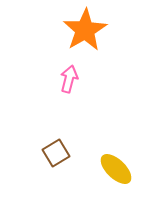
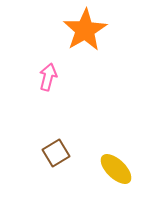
pink arrow: moved 21 px left, 2 px up
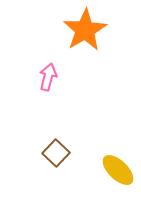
brown square: rotated 16 degrees counterclockwise
yellow ellipse: moved 2 px right, 1 px down
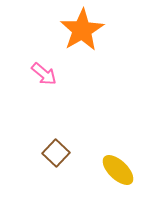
orange star: moved 3 px left
pink arrow: moved 4 px left, 3 px up; rotated 116 degrees clockwise
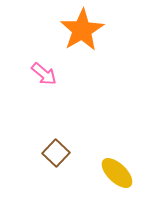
yellow ellipse: moved 1 px left, 3 px down
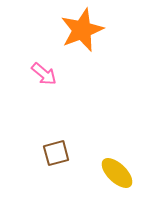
orange star: rotated 9 degrees clockwise
brown square: rotated 32 degrees clockwise
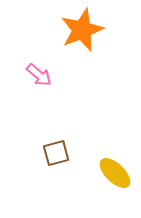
pink arrow: moved 5 px left, 1 px down
yellow ellipse: moved 2 px left
